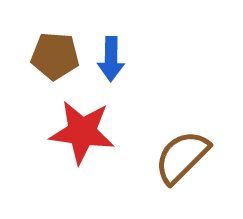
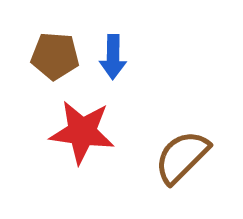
blue arrow: moved 2 px right, 2 px up
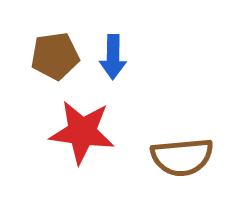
brown pentagon: rotated 12 degrees counterclockwise
brown semicircle: rotated 140 degrees counterclockwise
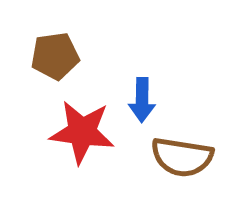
blue arrow: moved 29 px right, 43 px down
brown semicircle: rotated 14 degrees clockwise
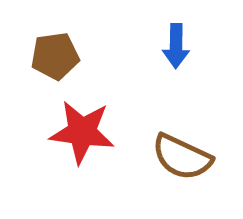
blue arrow: moved 34 px right, 54 px up
brown semicircle: rotated 16 degrees clockwise
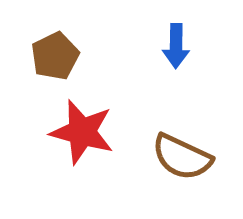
brown pentagon: rotated 18 degrees counterclockwise
red star: rotated 8 degrees clockwise
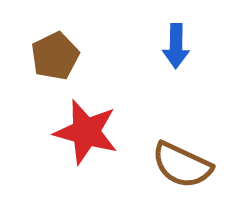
red star: moved 4 px right
brown semicircle: moved 8 px down
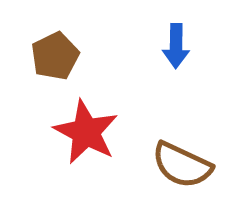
red star: rotated 12 degrees clockwise
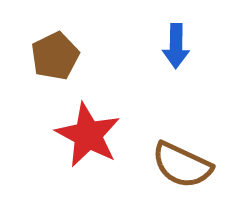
red star: moved 2 px right, 3 px down
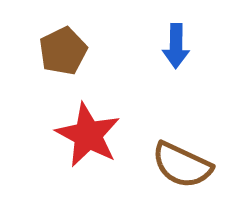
brown pentagon: moved 8 px right, 5 px up
